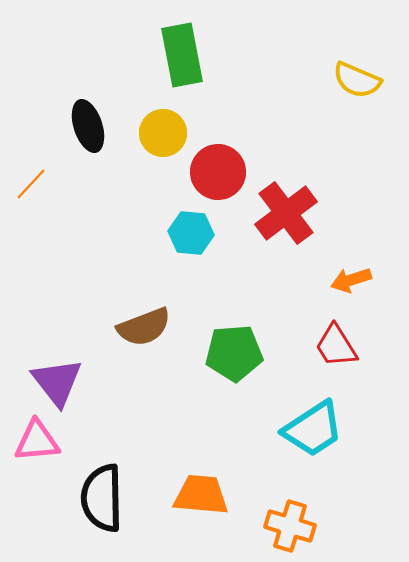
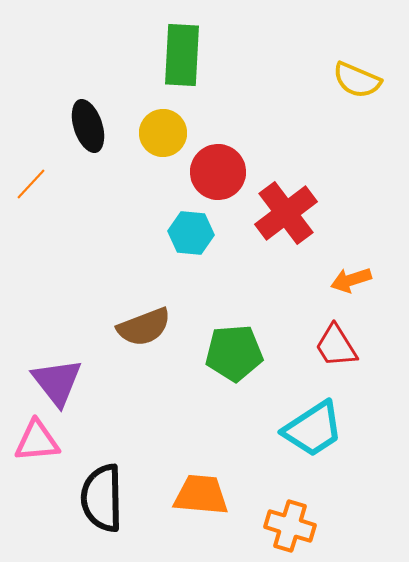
green rectangle: rotated 14 degrees clockwise
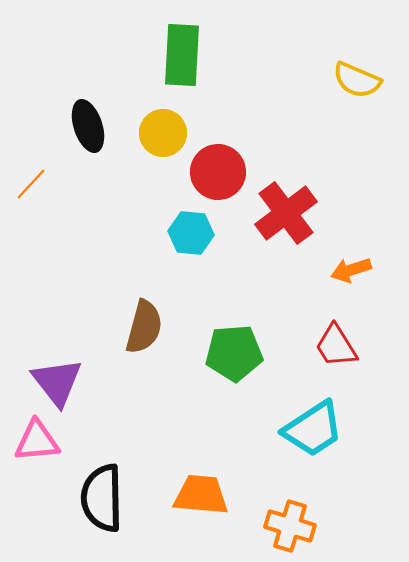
orange arrow: moved 10 px up
brown semicircle: rotated 54 degrees counterclockwise
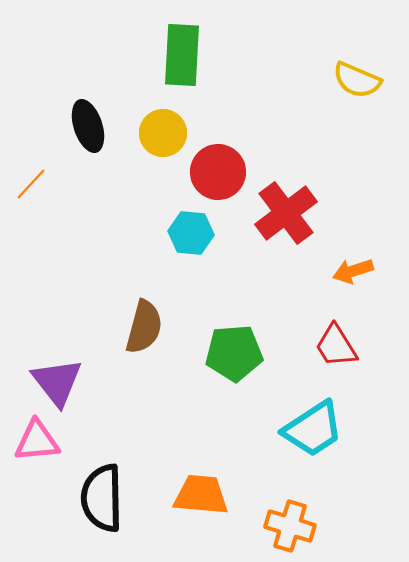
orange arrow: moved 2 px right, 1 px down
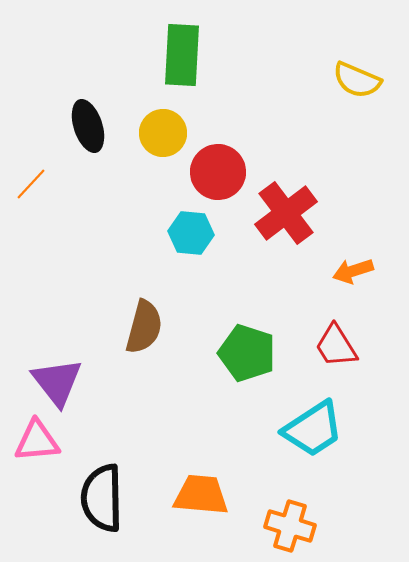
green pentagon: moved 13 px right; rotated 22 degrees clockwise
